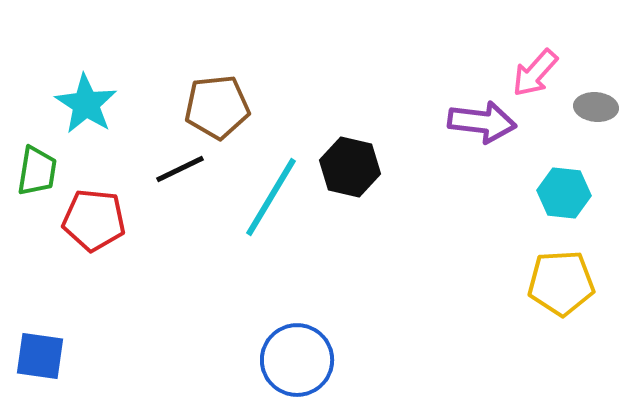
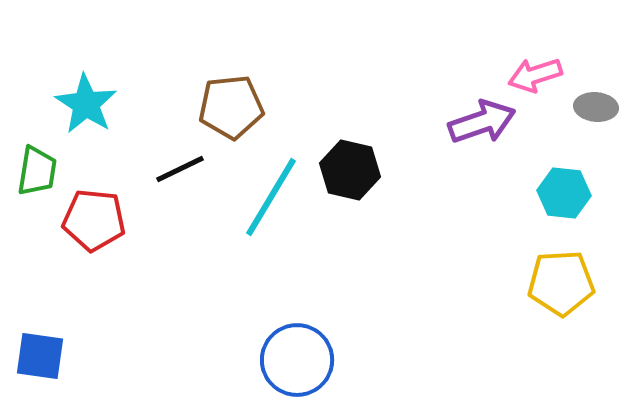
pink arrow: moved 2 px down; rotated 30 degrees clockwise
brown pentagon: moved 14 px right
purple arrow: rotated 26 degrees counterclockwise
black hexagon: moved 3 px down
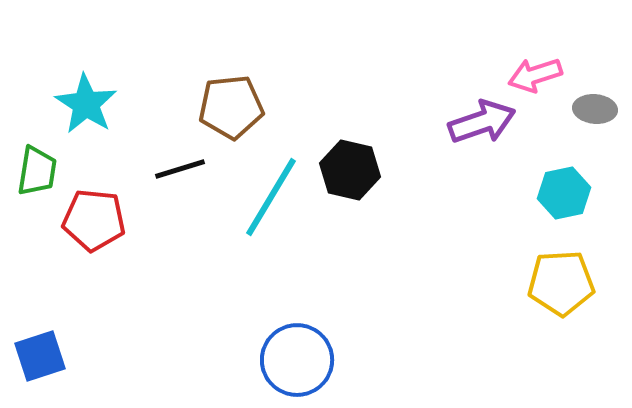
gray ellipse: moved 1 px left, 2 px down
black line: rotated 9 degrees clockwise
cyan hexagon: rotated 18 degrees counterclockwise
blue square: rotated 26 degrees counterclockwise
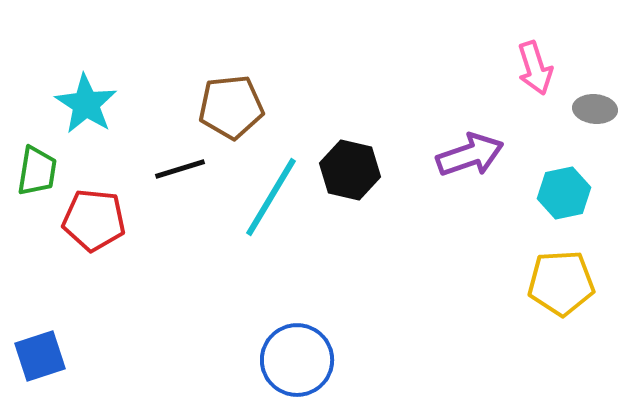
pink arrow: moved 7 px up; rotated 90 degrees counterclockwise
purple arrow: moved 12 px left, 33 px down
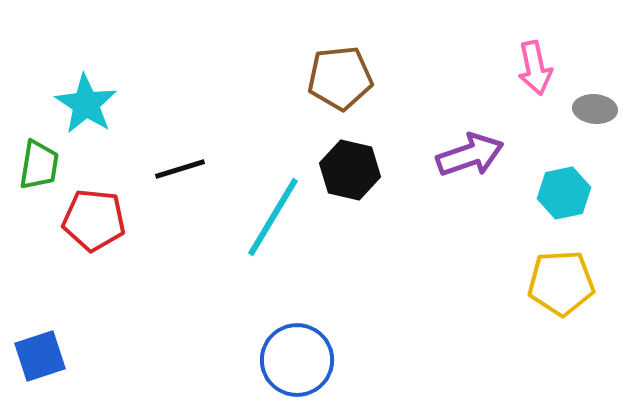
pink arrow: rotated 6 degrees clockwise
brown pentagon: moved 109 px right, 29 px up
green trapezoid: moved 2 px right, 6 px up
cyan line: moved 2 px right, 20 px down
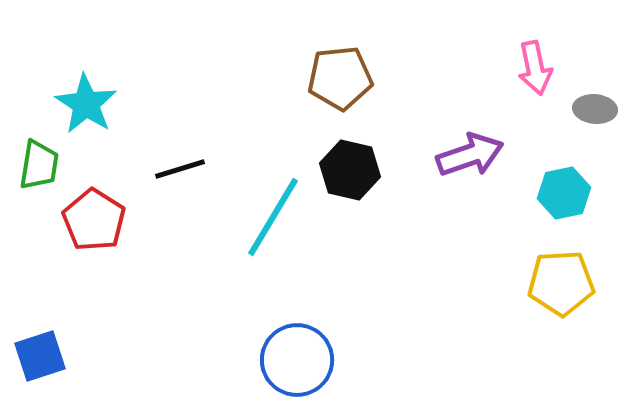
red pentagon: rotated 26 degrees clockwise
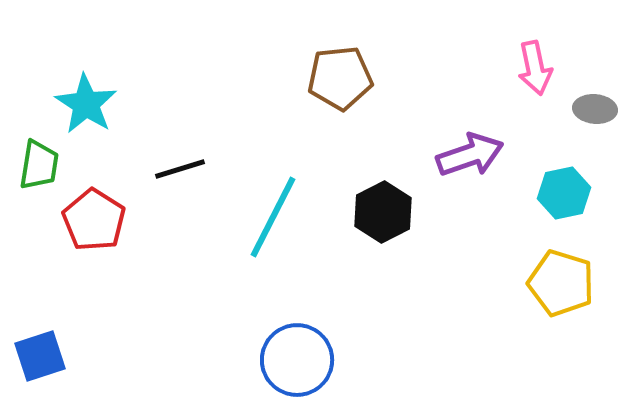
black hexagon: moved 33 px right, 42 px down; rotated 20 degrees clockwise
cyan line: rotated 4 degrees counterclockwise
yellow pentagon: rotated 20 degrees clockwise
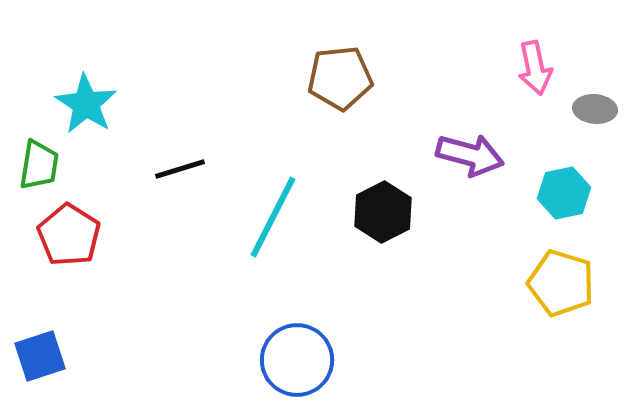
purple arrow: rotated 34 degrees clockwise
red pentagon: moved 25 px left, 15 px down
